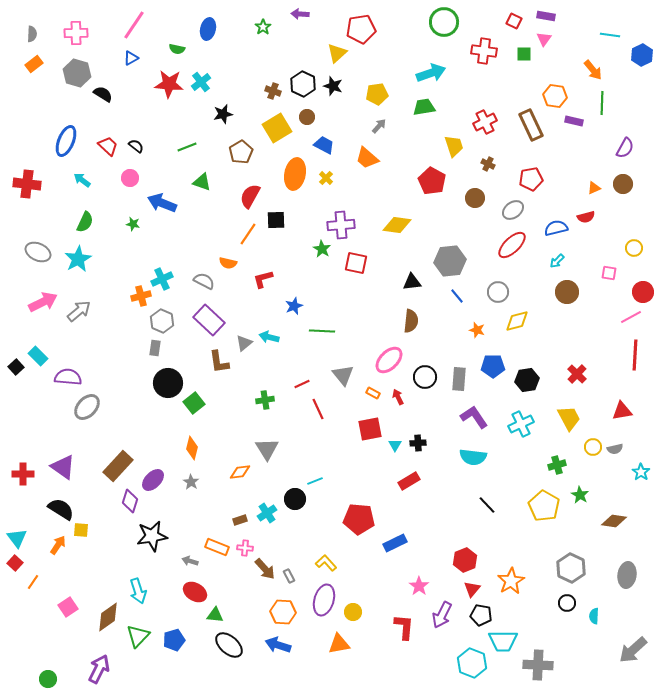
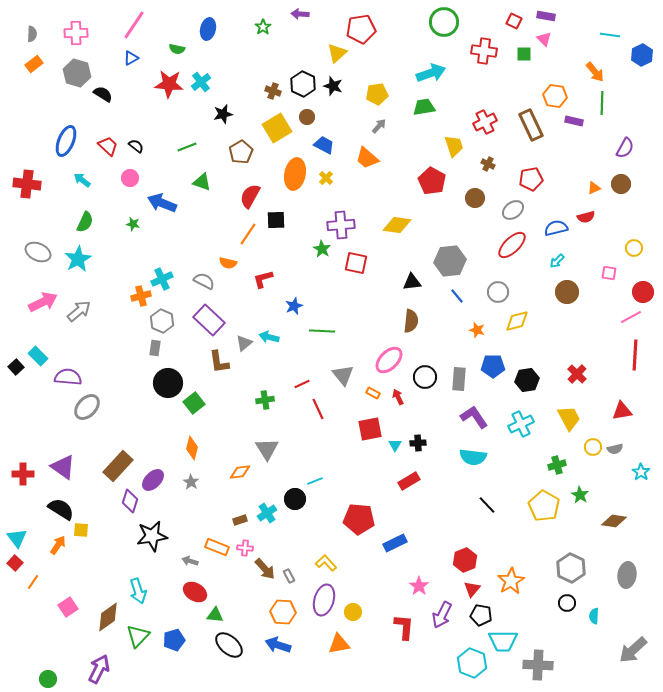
pink triangle at (544, 39): rotated 21 degrees counterclockwise
orange arrow at (593, 70): moved 2 px right, 2 px down
brown circle at (623, 184): moved 2 px left
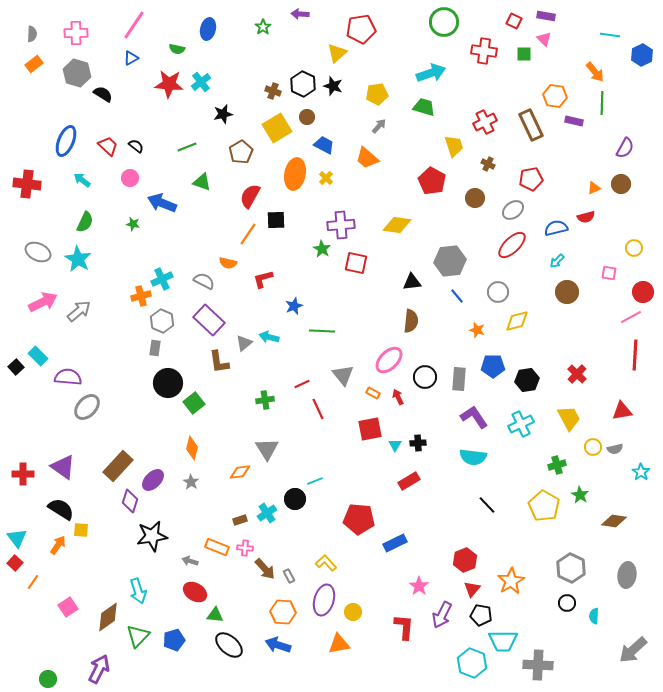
green trapezoid at (424, 107): rotated 25 degrees clockwise
cyan star at (78, 259): rotated 12 degrees counterclockwise
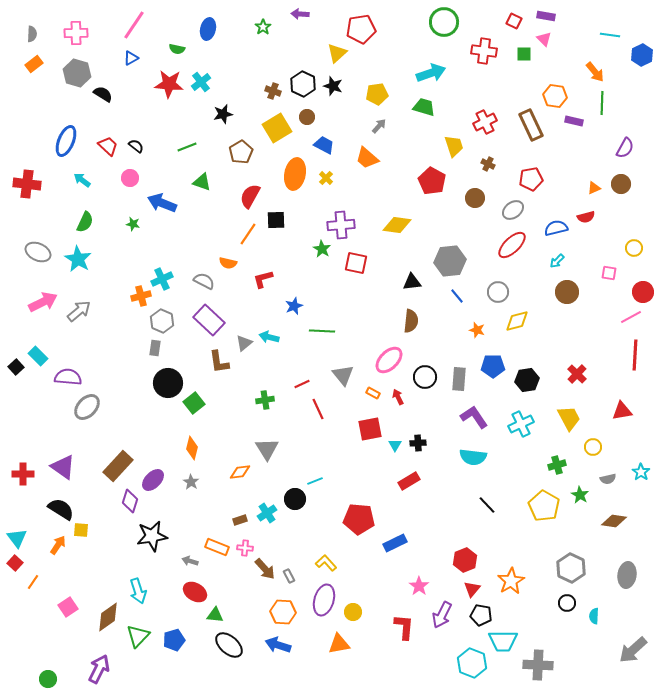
gray semicircle at (615, 449): moved 7 px left, 30 px down
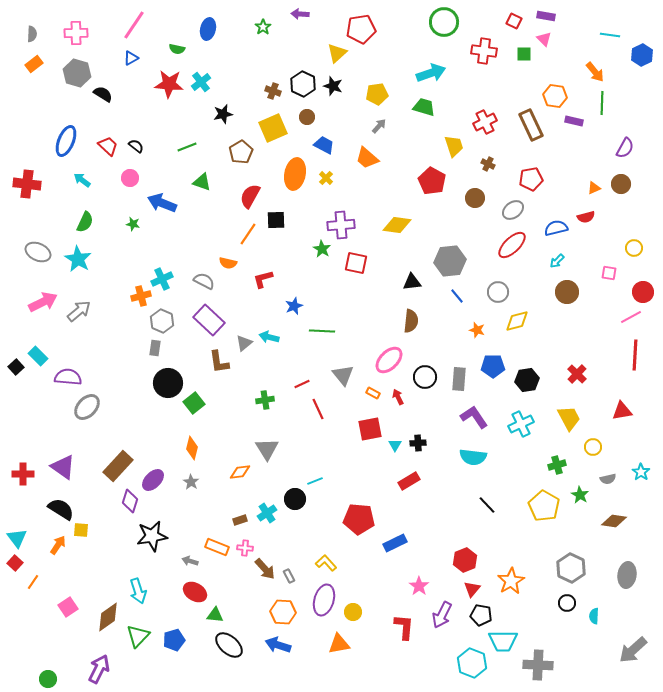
yellow square at (277, 128): moved 4 px left; rotated 8 degrees clockwise
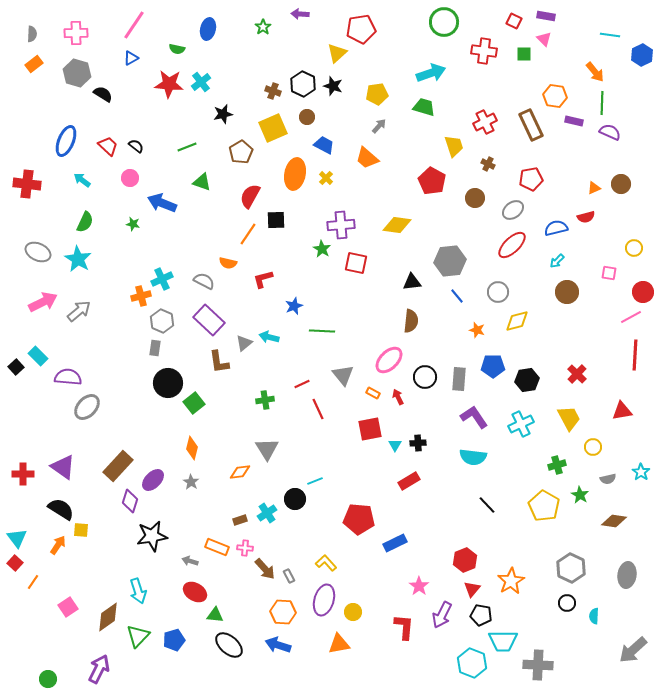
purple semicircle at (625, 148): moved 15 px left, 16 px up; rotated 95 degrees counterclockwise
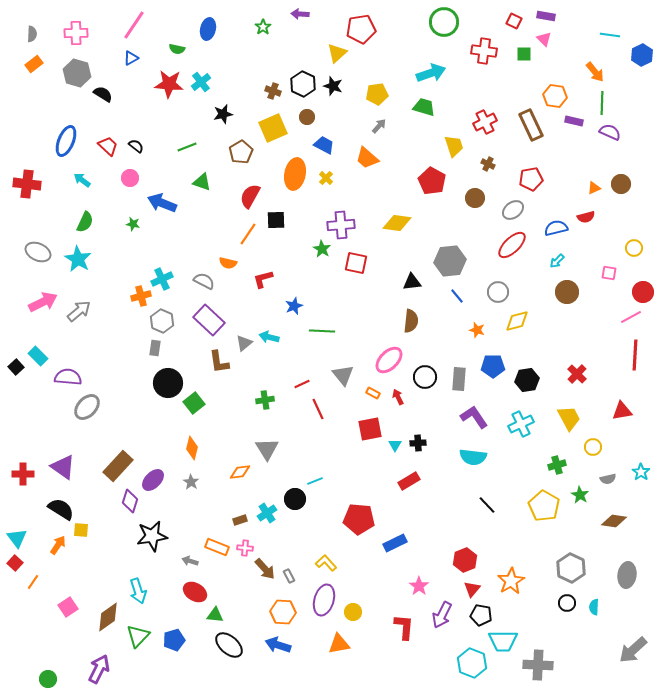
yellow diamond at (397, 225): moved 2 px up
cyan semicircle at (594, 616): moved 9 px up
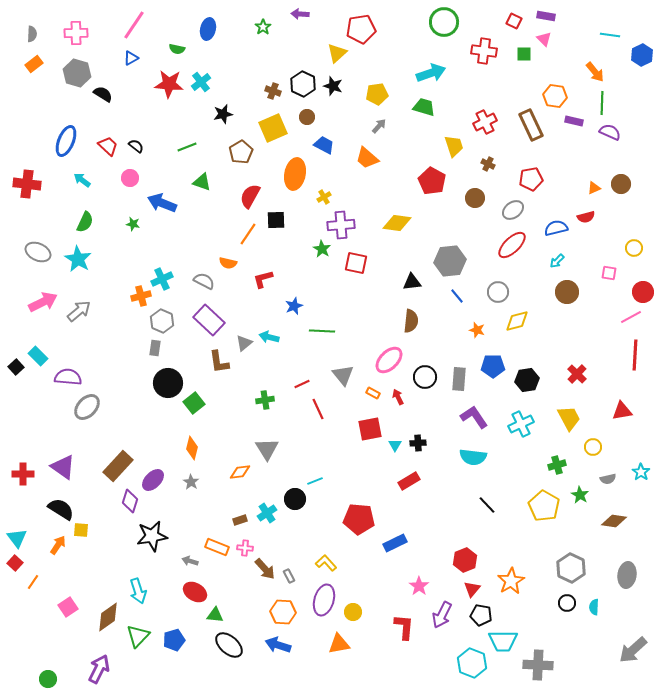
yellow cross at (326, 178): moved 2 px left, 19 px down; rotated 16 degrees clockwise
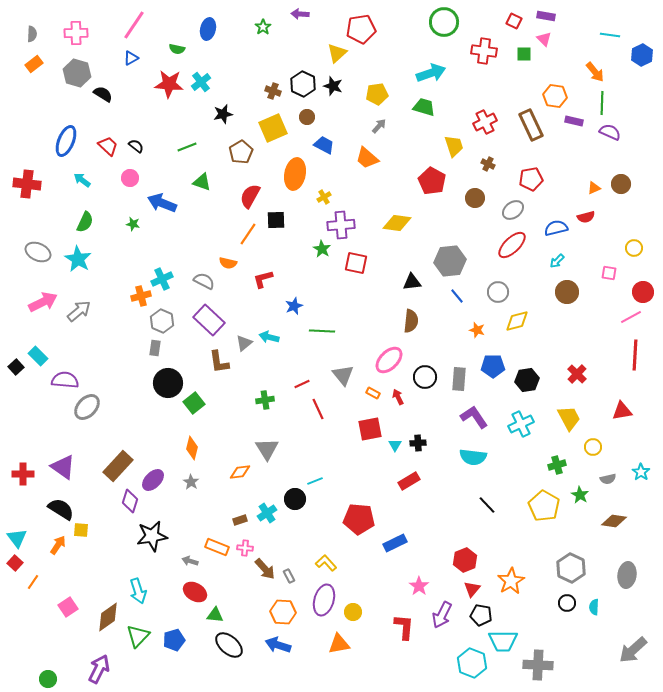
purple semicircle at (68, 377): moved 3 px left, 3 px down
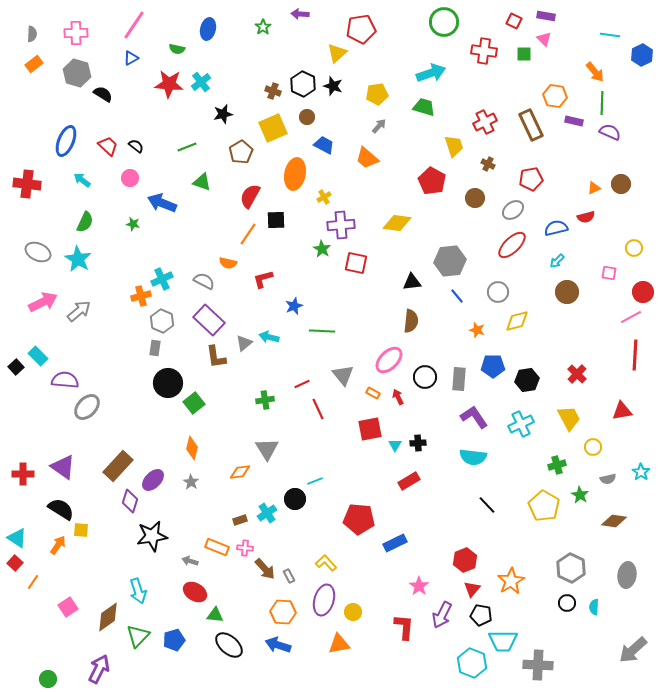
brown L-shape at (219, 362): moved 3 px left, 5 px up
cyan triangle at (17, 538): rotated 20 degrees counterclockwise
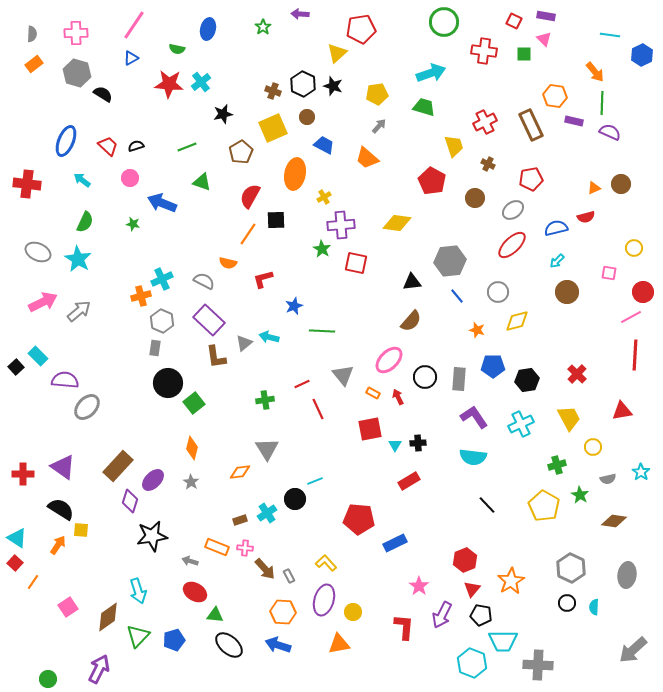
black semicircle at (136, 146): rotated 56 degrees counterclockwise
brown semicircle at (411, 321): rotated 35 degrees clockwise
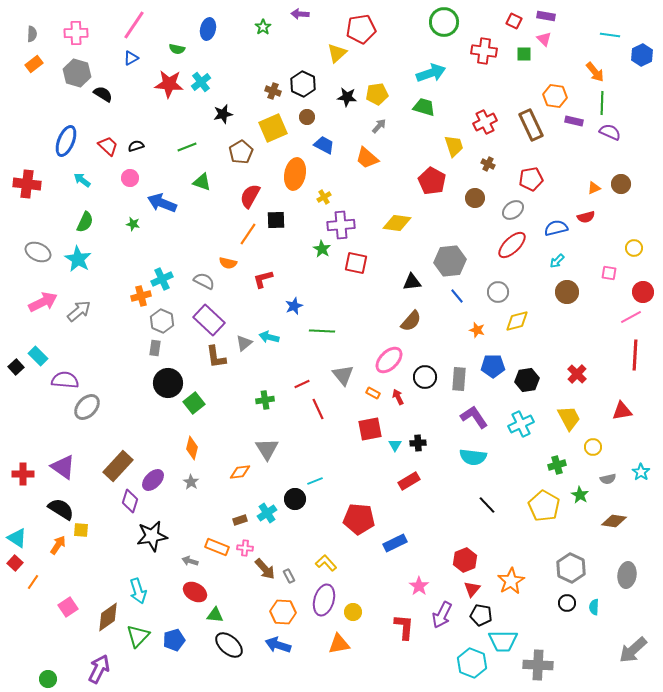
black star at (333, 86): moved 14 px right, 11 px down; rotated 12 degrees counterclockwise
